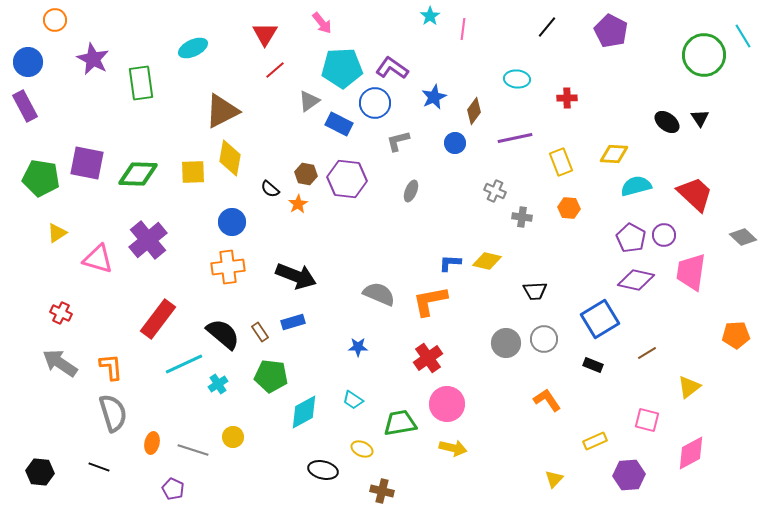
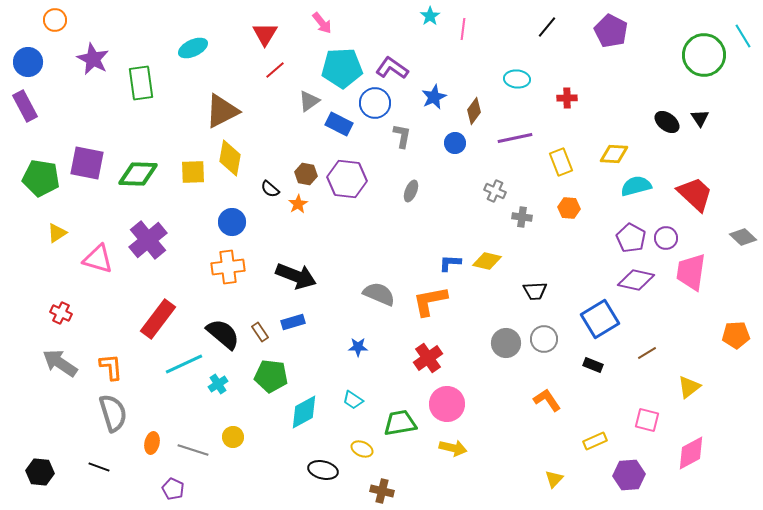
gray L-shape at (398, 141): moved 4 px right, 5 px up; rotated 115 degrees clockwise
purple circle at (664, 235): moved 2 px right, 3 px down
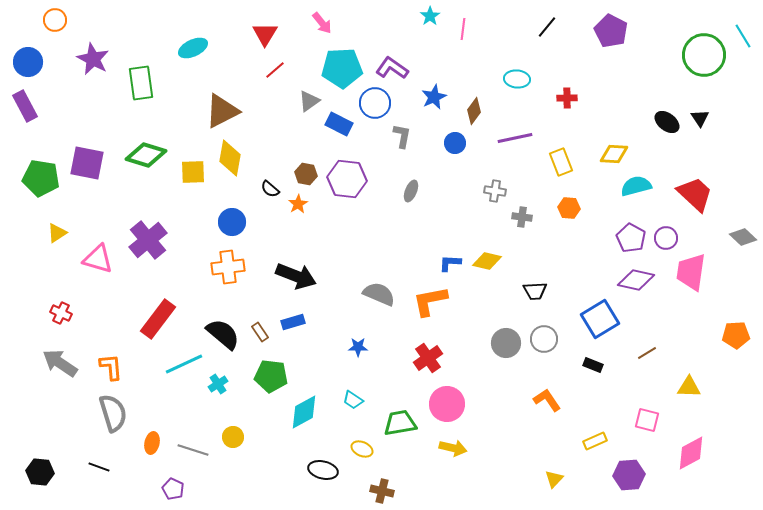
green diamond at (138, 174): moved 8 px right, 19 px up; rotated 15 degrees clockwise
gray cross at (495, 191): rotated 15 degrees counterclockwise
yellow triangle at (689, 387): rotated 40 degrees clockwise
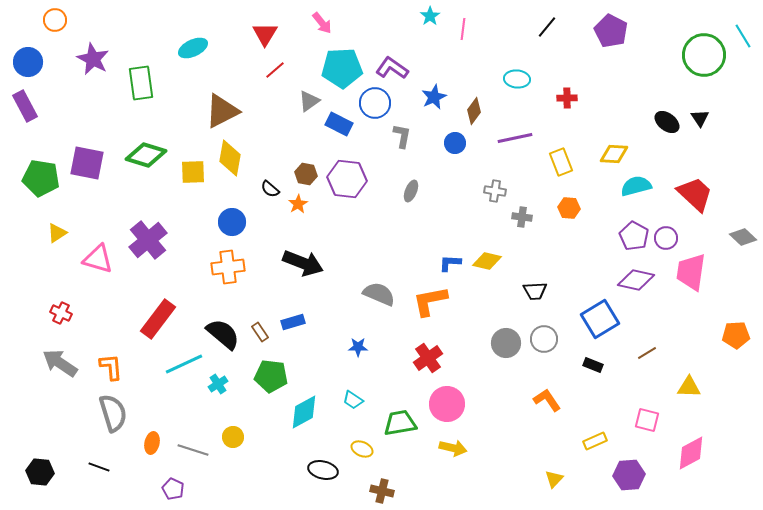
purple pentagon at (631, 238): moved 3 px right, 2 px up
black arrow at (296, 276): moved 7 px right, 13 px up
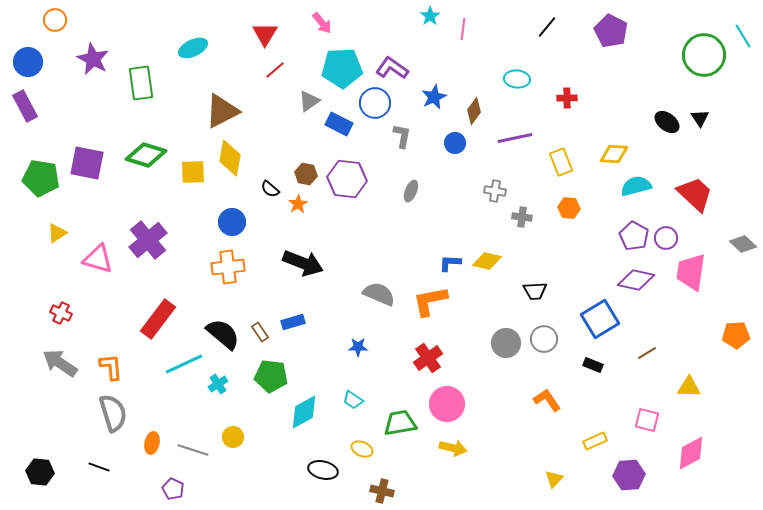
gray diamond at (743, 237): moved 7 px down
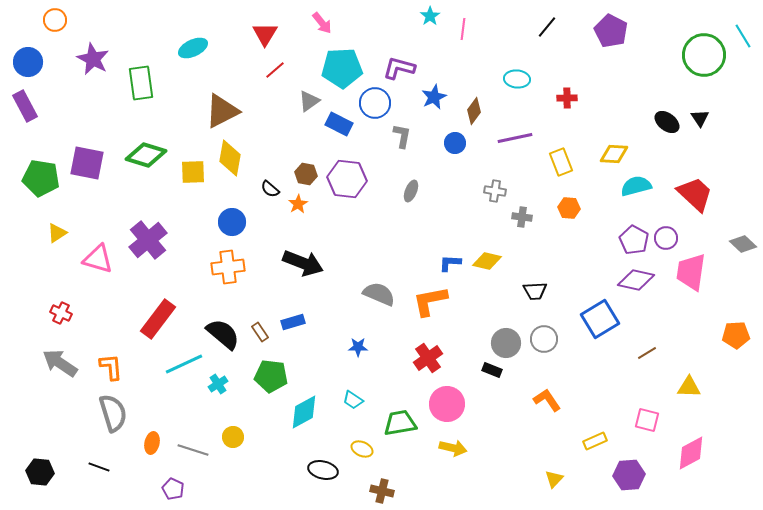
purple L-shape at (392, 68): moved 7 px right; rotated 20 degrees counterclockwise
purple pentagon at (634, 236): moved 4 px down
black rectangle at (593, 365): moved 101 px left, 5 px down
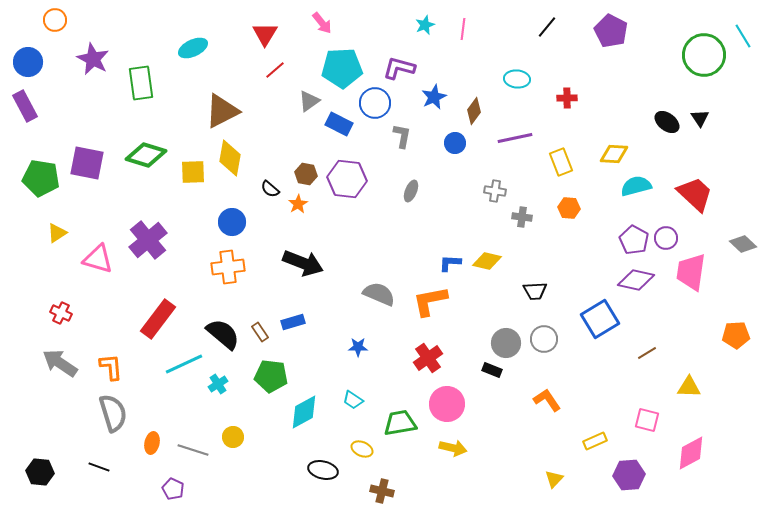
cyan star at (430, 16): moved 5 px left, 9 px down; rotated 12 degrees clockwise
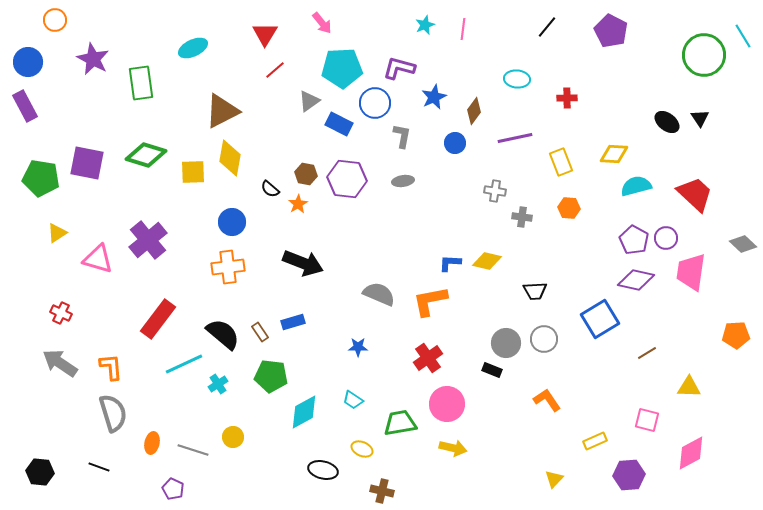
gray ellipse at (411, 191): moved 8 px left, 10 px up; rotated 60 degrees clockwise
